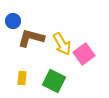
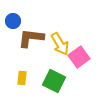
brown L-shape: rotated 8 degrees counterclockwise
yellow arrow: moved 2 px left
pink square: moved 5 px left, 3 px down
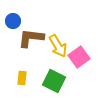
yellow arrow: moved 2 px left, 2 px down
